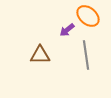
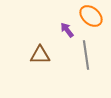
orange ellipse: moved 3 px right
purple arrow: rotated 91 degrees clockwise
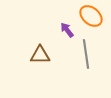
gray line: moved 1 px up
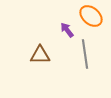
gray line: moved 1 px left
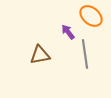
purple arrow: moved 1 px right, 2 px down
brown triangle: rotated 10 degrees counterclockwise
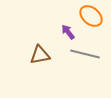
gray line: rotated 68 degrees counterclockwise
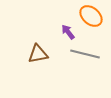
brown triangle: moved 2 px left, 1 px up
